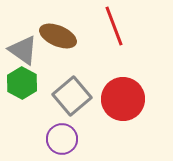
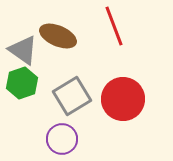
green hexagon: rotated 12 degrees clockwise
gray square: rotated 9 degrees clockwise
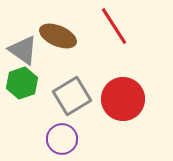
red line: rotated 12 degrees counterclockwise
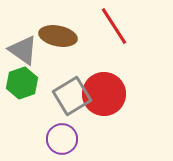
brown ellipse: rotated 12 degrees counterclockwise
red circle: moved 19 px left, 5 px up
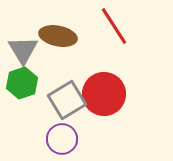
gray triangle: rotated 24 degrees clockwise
gray square: moved 5 px left, 4 px down
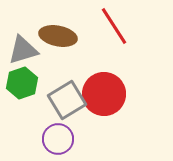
gray triangle: rotated 44 degrees clockwise
purple circle: moved 4 px left
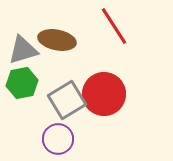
brown ellipse: moved 1 px left, 4 px down
green hexagon: rotated 8 degrees clockwise
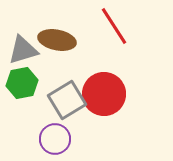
purple circle: moved 3 px left
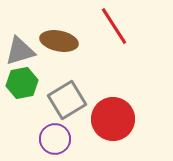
brown ellipse: moved 2 px right, 1 px down
gray triangle: moved 3 px left, 1 px down
red circle: moved 9 px right, 25 px down
